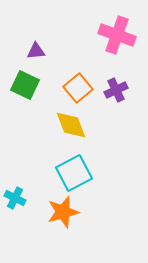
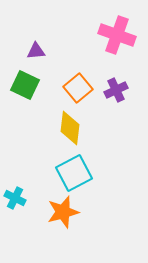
yellow diamond: moved 1 px left, 3 px down; rotated 28 degrees clockwise
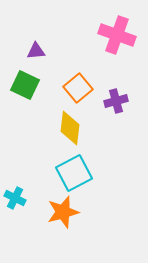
purple cross: moved 11 px down; rotated 10 degrees clockwise
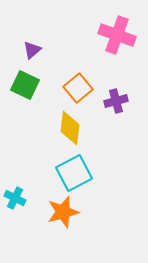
purple triangle: moved 4 px left, 1 px up; rotated 36 degrees counterclockwise
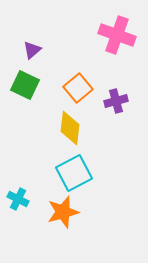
cyan cross: moved 3 px right, 1 px down
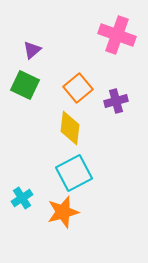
cyan cross: moved 4 px right, 1 px up; rotated 30 degrees clockwise
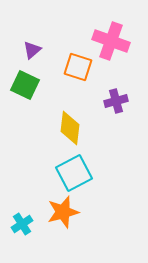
pink cross: moved 6 px left, 6 px down
orange square: moved 21 px up; rotated 32 degrees counterclockwise
cyan cross: moved 26 px down
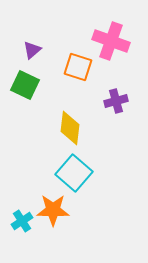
cyan square: rotated 21 degrees counterclockwise
orange star: moved 10 px left, 2 px up; rotated 16 degrees clockwise
cyan cross: moved 3 px up
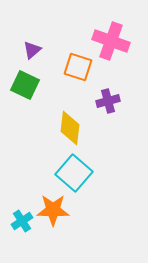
purple cross: moved 8 px left
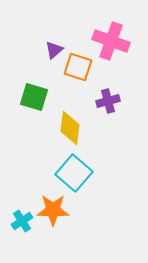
purple triangle: moved 22 px right
green square: moved 9 px right, 12 px down; rotated 8 degrees counterclockwise
